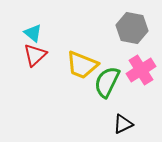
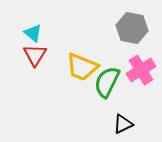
red triangle: rotated 15 degrees counterclockwise
yellow trapezoid: moved 2 px down
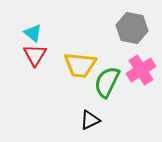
yellow trapezoid: moved 2 px left, 2 px up; rotated 16 degrees counterclockwise
black triangle: moved 33 px left, 4 px up
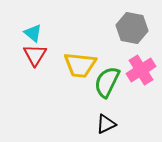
black triangle: moved 16 px right, 4 px down
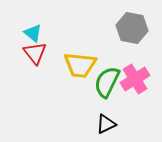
red triangle: moved 2 px up; rotated 10 degrees counterclockwise
pink cross: moved 6 px left, 9 px down
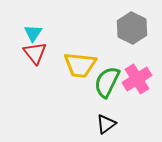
gray hexagon: rotated 16 degrees clockwise
cyan triangle: rotated 24 degrees clockwise
pink cross: moved 2 px right
black triangle: rotated 10 degrees counterclockwise
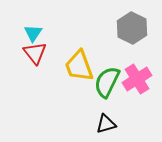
yellow trapezoid: moved 1 px left, 1 px down; rotated 64 degrees clockwise
black triangle: rotated 20 degrees clockwise
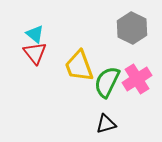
cyan triangle: moved 2 px right, 1 px down; rotated 24 degrees counterclockwise
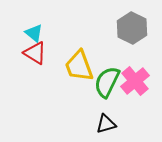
cyan triangle: moved 1 px left, 1 px up
red triangle: rotated 20 degrees counterclockwise
pink cross: moved 2 px left, 2 px down; rotated 8 degrees counterclockwise
